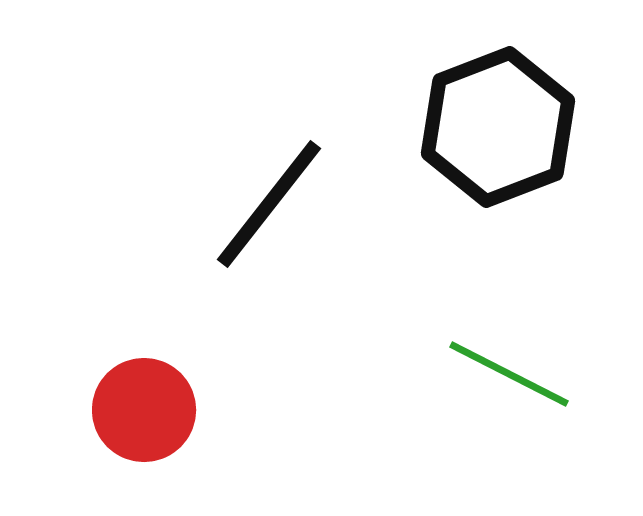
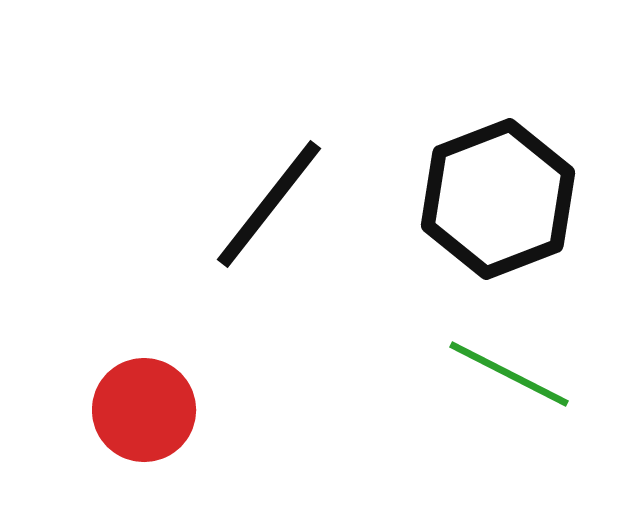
black hexagon: moved 72 px down
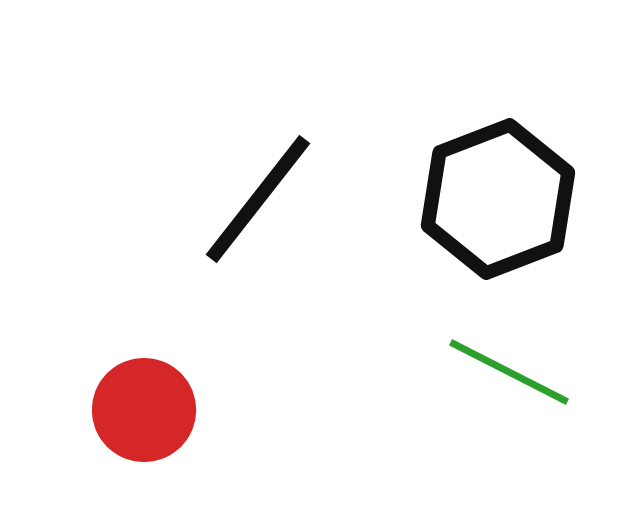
black line: moved 11 px left, 5 px up
green line: moved 2 px up
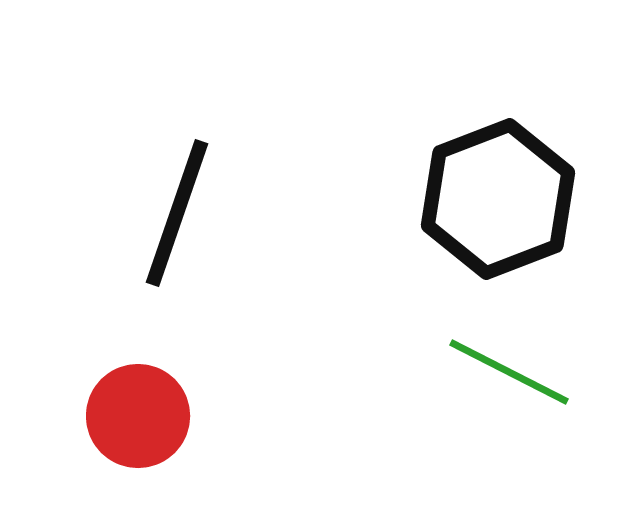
black line: moved 81 px left, 14 px down; rotated 19 degrees counterclockwise
red circle: moved 6 px left, 6 px down
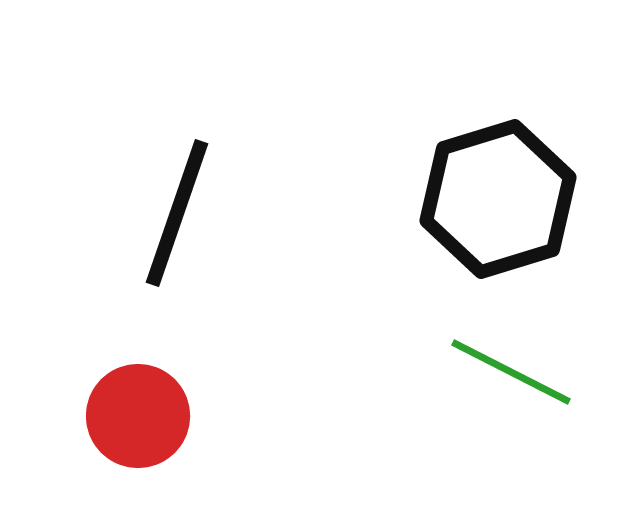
black hexagon: rotated 4 degrees clockwise
green line: moved 2 px right
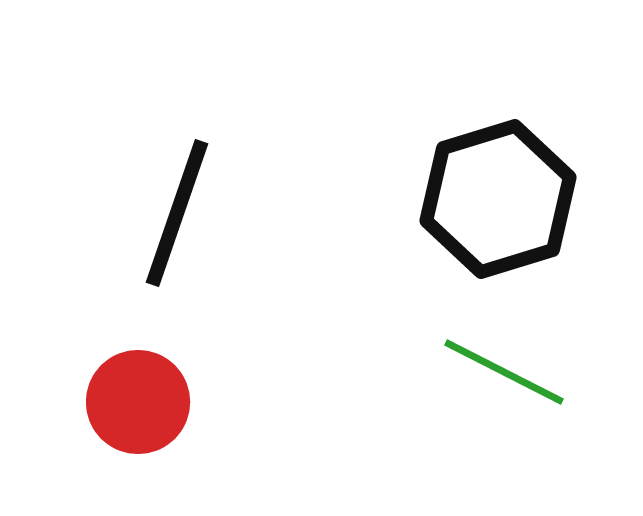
green line: moved 7 px left
red circle: moved 14 px up
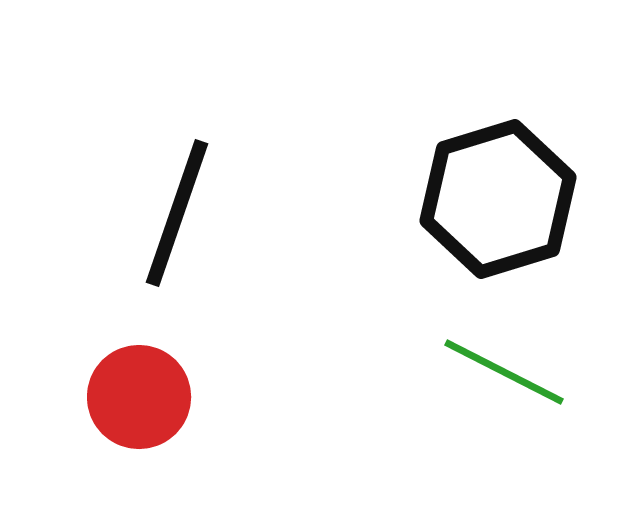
red circle: moved 1 px right, 5 px up
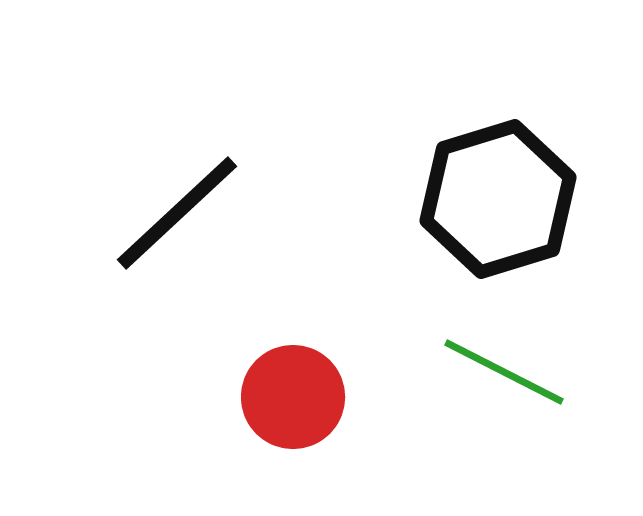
black line: rotated 28 degrees clockwise
red circle: moved 154 px right
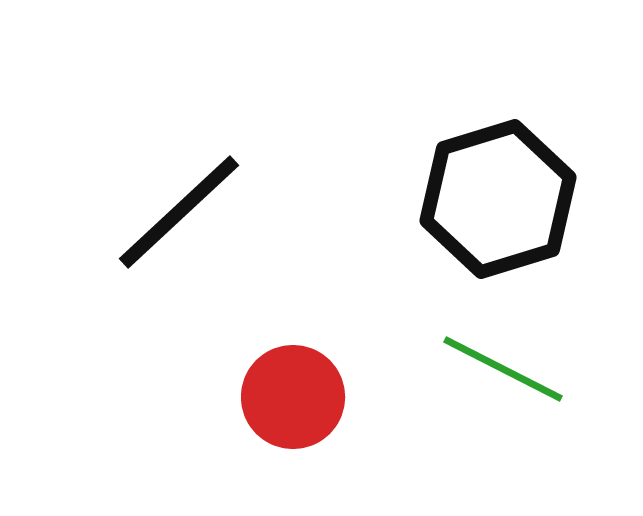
black line: moved 2 px right, 1 px up
green line: moved 1 px left, 3 px up
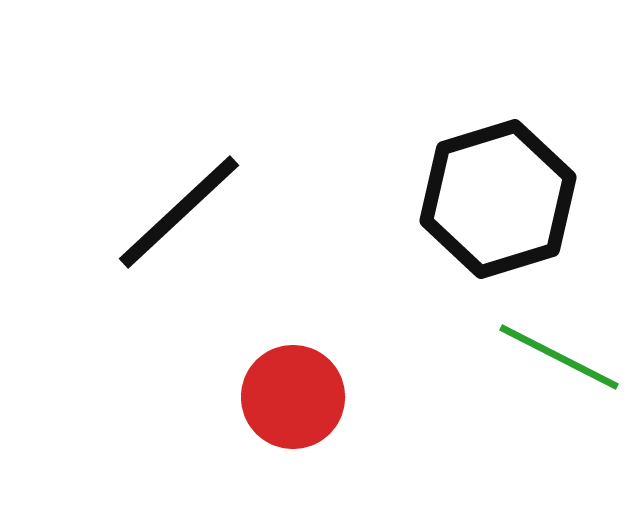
green line: moved 56 px right, 12 px up
